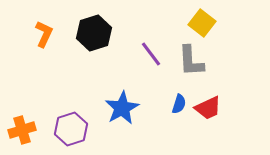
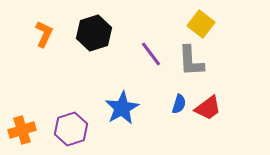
yellow square: moved 1 px left, 1 px down
red trapezoid: rotated 12 degrees counterclockwise
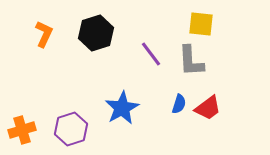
yellow square: rotated 32 degrees counterclockwise
black hexagon: moved 2 px right
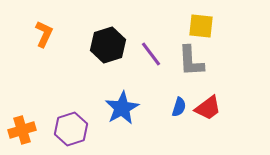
yellow square: moved 2 px down
black hexagon: moved 12 px right, 12 px down
blue semicircle: moved 3 px down
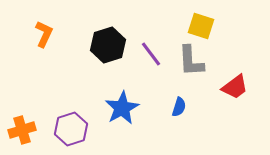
yellow square: rotated 12 degrees clockwise
red trapezoid: moved 27 px right, 21 px up
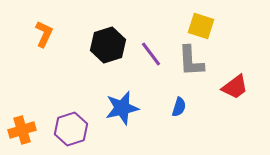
blue star: rotated 16 degrees clockwise
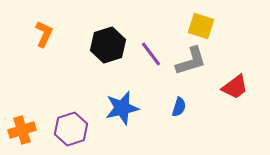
gray L-shape: rotated 104 degrees counterclockwise
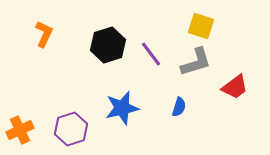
gray L-shape: moved 5 px right, 1 px down
orange cross: moved 2 px left; rotated 8 degrees counterclockwise
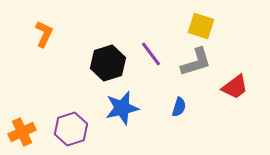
black hexagon: moved 18 px down
orange cross: moved 2 px right, 2 px down
